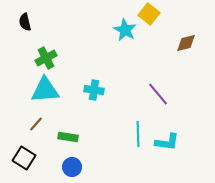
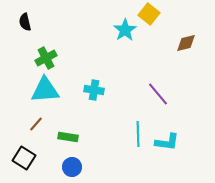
cyan star: rotated 10 degrees clockwise
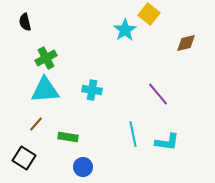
cyan cross: moved 2 px left
cyan line: moved 5 px left; rotated 10 degrees counterclockwise
blue circle: moved 11 px right
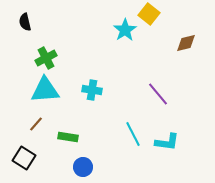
cyan line: rotated 15 degrees counterclockwise
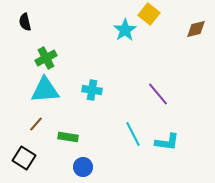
brown diamond: moved 10 px right, 14 px up
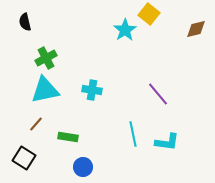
cyan triangle: rotated 8 degrees counterclockwise
cyan line: rotated 15 degrees clockwise
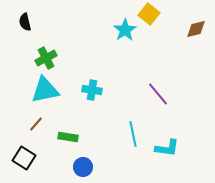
cyan L-shape: moved 6 px down
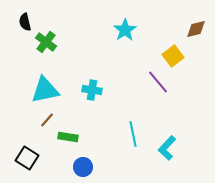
yellow square: moved 24 px right, 42 px down; rotated 15 degrees clockwise
green cross: moved 16 px up; rotated 25 degrees counterclockwise
purple line: moved 12 px up
brown line: moved 11 px right, 4 px up
cyan L-shape: rotated 125 degrees clockwise
black square: moved 3 px right
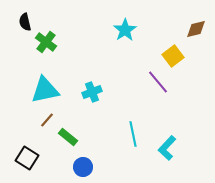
cyan cross: moved 2 px down; rotated 30 degrees counterclockwise
green rectangle: rotated 30 degrees clockwise
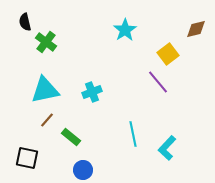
yellow square: moved 5 px left, 2 px up
green rectangle: moved 3 px right
black square: rotated 20 degrees counterclockwise
blue circle: moved 3 px down
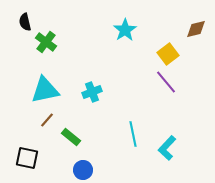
purple line: moved 8 px right
